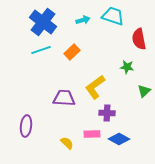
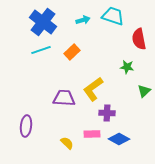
yellow L-shape: moved 2 px left, 2 px down
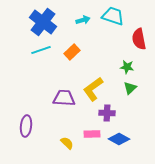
green triangle: moved 14 px left, 3 px up
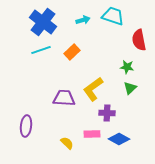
red semicircle: moved 1 px down
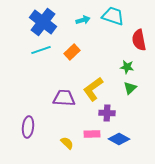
purple ellipse: moved 2 px right, 1 px down
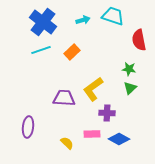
green star: moved 2 px right, 2 px down
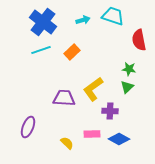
green triangle: moved 3 px left, 1 px up
purple cross: moved 3 px right, 2 px up
purple ellipse: rotated 15 degrees clockwise
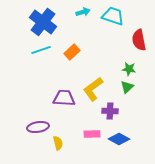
cyan arrow: moved 8 px up
purple ellipse: moved 10 px right; rotated 60 degrees clockwise
yellow semicircle: moved 9 px left; rotated 32 degrees clockwise
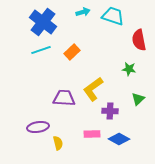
green triangle: moved 11 px right, 12 px down
